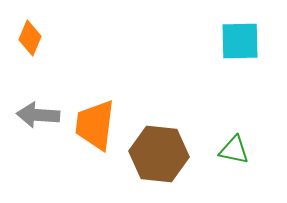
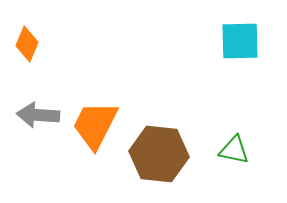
orange diamond: moved 3 px left, 6 px down
orange trapezoid: rotated 20 degrees clockwise
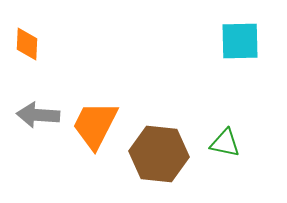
orange diamond: rotated 20 degrees counterclockwise
green triangle: moved 9 px left, 7 px up
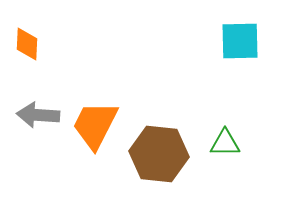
green triangle: rotated 12 degrees counterclockwise
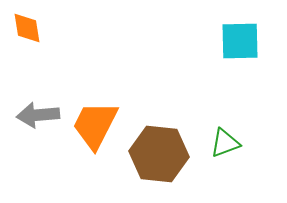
orange diamond: moved 16 px up; rotated 12 degrees counterclockwise
gray arrow: rotated 9 degrees counterclockwise
green triangle: rotated 20 degrees counterclockwise
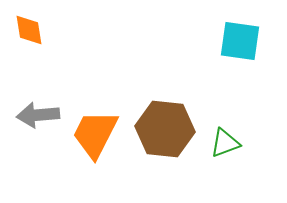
orange diamond: moved 2 px right, 2 px down
cyan square: rotated 9 degrees clockwise
orange trapezoid: moved 9 px down
brown hexagon: moved 6 px right, 25 px up
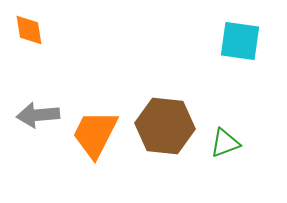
brown hexagon: moved 3 px up
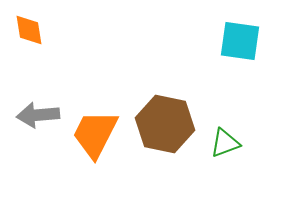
brown hexagon: moved 2 px up; rotated 6 degrees clockwise
